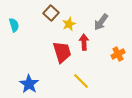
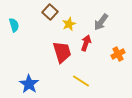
brown square: moved 1 px left, 1 px up
red arrow: moved 2 px right, 1 px down; rotated 21 degrees clockwise
yellow line: rotated 12 degrees counterclockwise
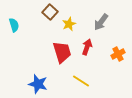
red arrow: moved 1 px right, 4 px down
blue star: moved 9 px right; rotated 18 degrees counterclockwise
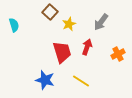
blue star: moved 7 px right, 4 px up
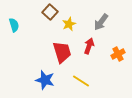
red arrow: moved 2 px right, 1 px up
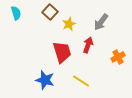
cyan semicircle: moved 2 px right, 12 px up
red arrow: moved 1 px left, 1 px up
orange cross: moved 3 px down
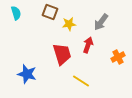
brown square: rotated 21 degrees counterclockwise
yellow star: rotated 16 degrees clockwise
red trapezoid: moved 2 px down
blue star: moved 18 px left, 6 px up
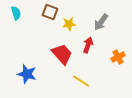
red trapezoid: rotated 25 degrees counterclockwise
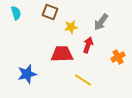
yellow star: moved 2 px right, 3 px down
red trapezoid: rotated 50 degrees counterclockwise
blue star: rotated 30 degrees counterclockwise
yellow line: moved 2 px right, 1 px up
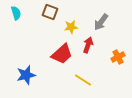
red trapezoid: rotated 140 degrees clockwise
blue star: moved 1 px left, 1 px down
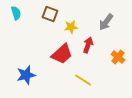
brown square: moved 2 px down
gray arrow: moved 5 px right
orange cross: rotated 24 degrees counterclockwise
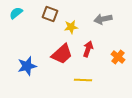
cyan semicircle: rotated 112 degrees counterclockwise
gray arrow: moved 3 px left, 3 px up; rotated 42 degrees clockwise
red arrow: moved 4 px down
blue star: moved 1 px right, 9 px up
yellow line: rotated 30 degrees counterclockwise
